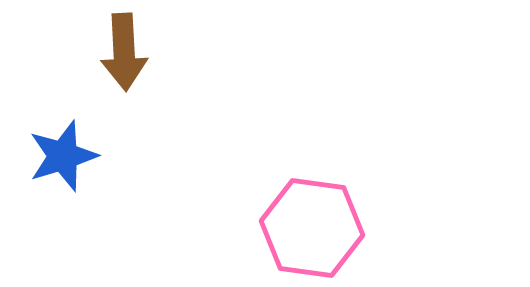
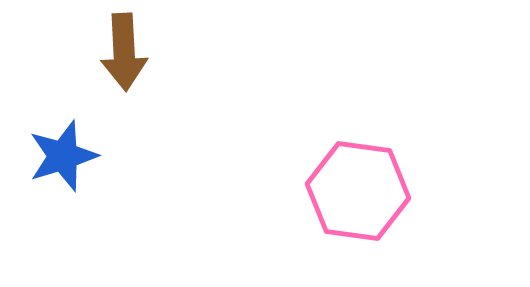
pink hexagon: moved 46 px right, 37 px up
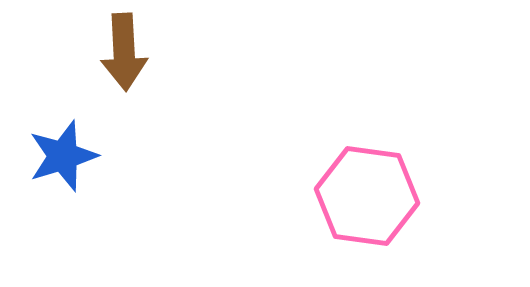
pink hexagon: moved 9 px right, 5 px down
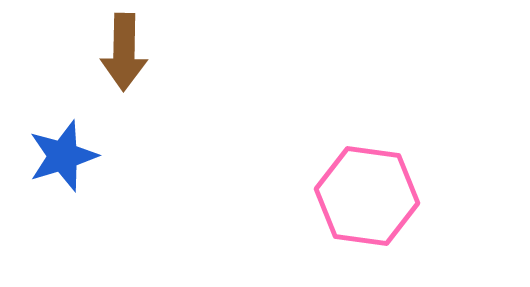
brown arrow: rotated 4 degrees clockwise
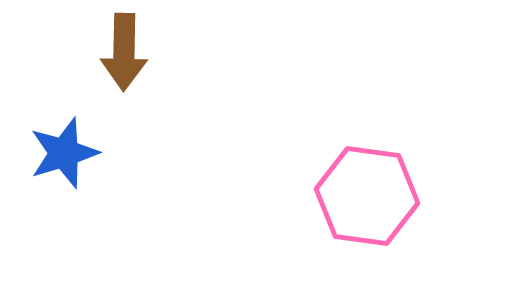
blue star: moved 1 px right, 3 px up
